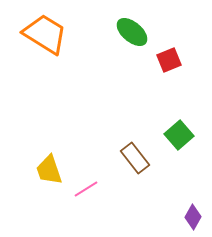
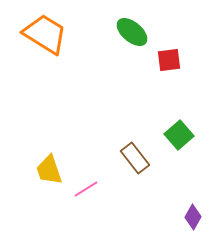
red square: rotated 15 degrees clockwise
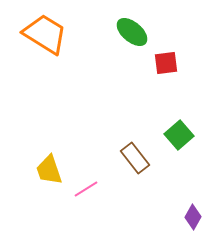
red square: moved 3 px left, 3 px down
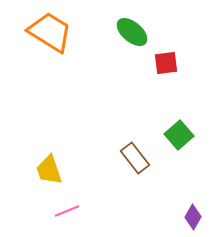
orange trapezoid: moved 5 px right, 2 px up
pink line: moved 19 px left, 22 px down; rotated 10 degrees clockwise
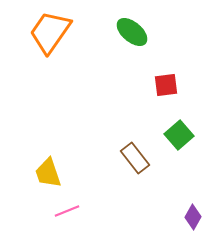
orange trapezoid: rotated 87 degrees counterclockwise
red square: moved 22 px down
yellow trapezoid: moved 1 px left, 3 px down
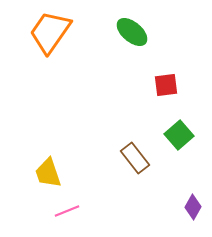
purple diamond: moved 10 px up
